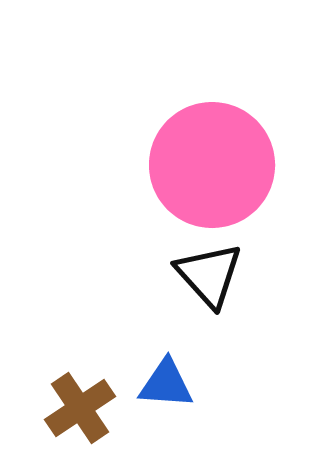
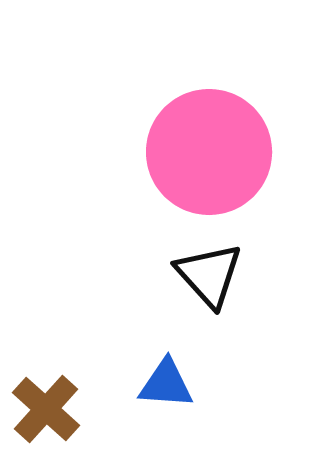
pink circle: moved 3 px left, 13 px up
brown cross: moved 34 px left, 1 px down; rotated 14 degrees counterclockwise
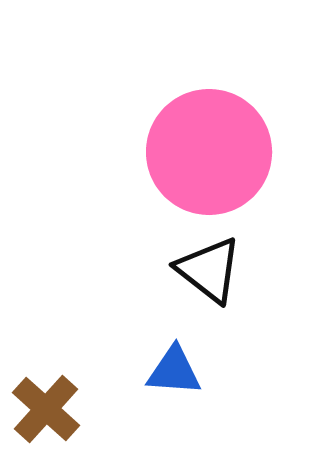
black triangle: moved 5 px up; rotated 10 degrees counterclockwise
blue triangle: moved 8 px right, 13 px up
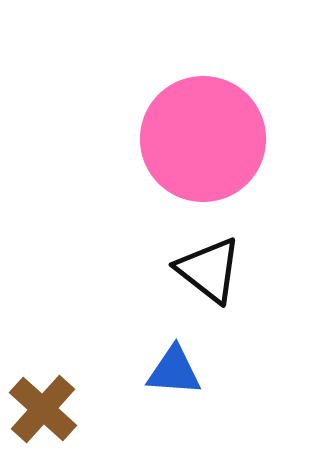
pink circle: moved 6 px left, 13 px up
brown cross: moved 3 px left
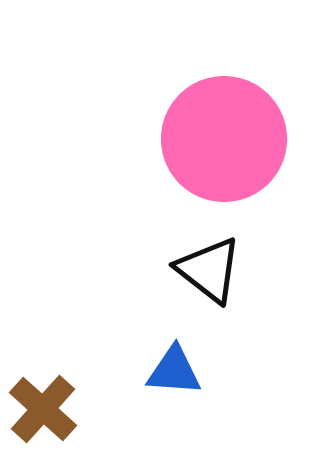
pink circle: moved 21 px right
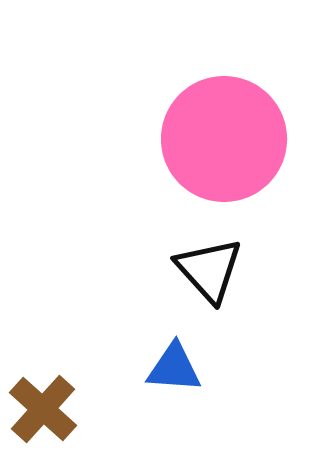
black triangle: rotated 10 degrees clockwise
blue triangle: moved 3 px up
